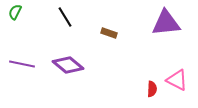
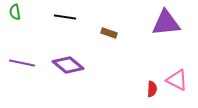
green semicircle: rotated 35 degrees counterclockwise
black line: rotated 50 degrees counterclockwise
purple line: moved 1 px up
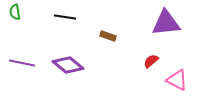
brown rectangle: moved 1 px left, 3 px down
red semicircle: moved 1 px left, 28 px up; rotated 133 degrees counterclockwise
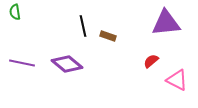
black line: moved 18 px right, 9 px down; rotated 70 degrees clockwise
purple diamond: moved 1 px left, 1 px up
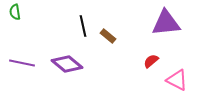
brown rectangle: rotated 21 degrees clockwise
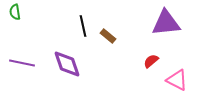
purple diamond: rotated 32 degrees clockwise
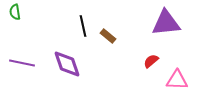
pink triangle: rotated 25 degrees counterclockwise
